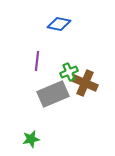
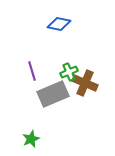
purple line: moved 5 px left, 10 px down; rotated 24 degrees counterclockwise
green star: rotated 12 degrees counterclockwise
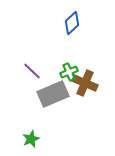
blue diamond: moved 13 px right, 1 px up; rotated 55 degrees counterclockwise
purple line: rotated 30 degrees counterclockwise
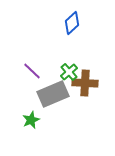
green cross: rotated 18 degrees counterclockwise
brown cross: rotated 20 degrees counterclockwise
green star: moved 19 px up
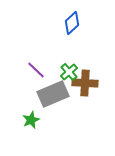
purple line: moved 4 px right, 1 px up
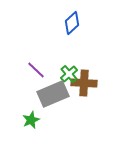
green cross: moved 2 px down
brown cross: moved 1 px left
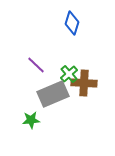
blue diamond: rotated 30 degrees counterclockwise
purple line: moved 5 px up
green star: rotated 18 degrees clockwise
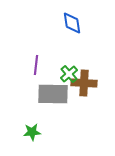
blue diamond: rotated 25 degrees counterclockwise
purple line: rotated 54 degrees clockwise
gray rectangle: rotated 24 degrees clockwise
green star: moved 1 px right, 12 px down
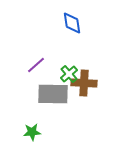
purple line: rotated 42 degrees clockwise
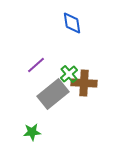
gray rectangle: rotated 40 degrees counterclockwise
